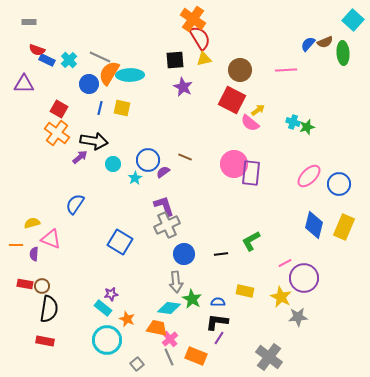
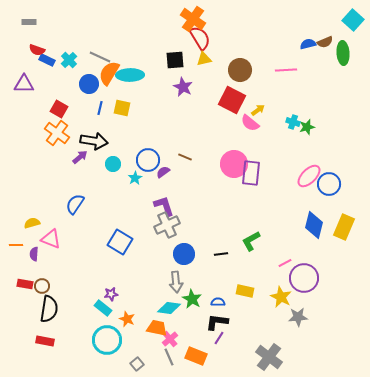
blue semicircle at (308, 44): rotated 35 degrees clockwise
blue circle at (339, 184): moved 10 px left
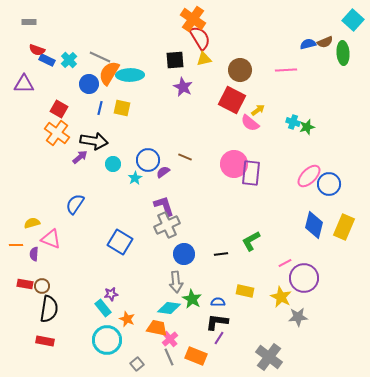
cyan rectangle at (103, 308): rotated 12 degrees clockwise
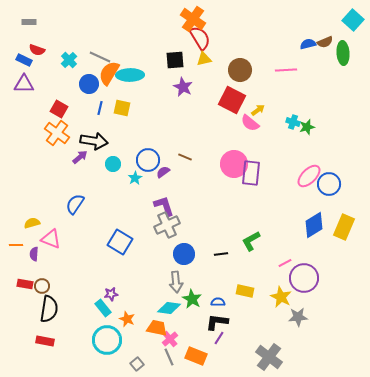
blue rectangle at (47, 60): moved 23 px left
blue diamond at (314, 225): rotated 44 degrees clockwise
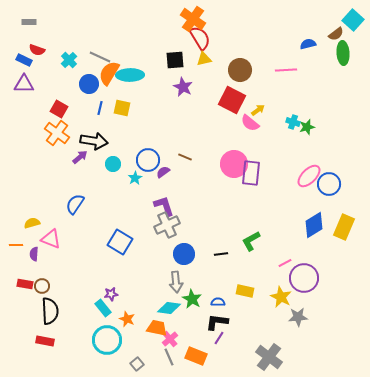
brown semicircle at (325, 42): moved 11 px right, 8 px up; rotated 14 degrees counterclockwise
black semicircle at (49, 309): moved 1 px right, 2 px down; rotated 12 degrees counterclockwise
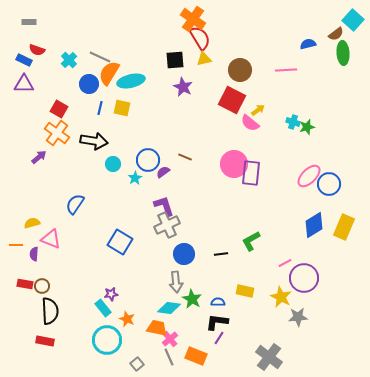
cyan ellipse at (130, 75): moved 1 px right, 6 px down; rotated 12 degrees counterclockwise
purple arrow at (80, 157): moved 41 px left
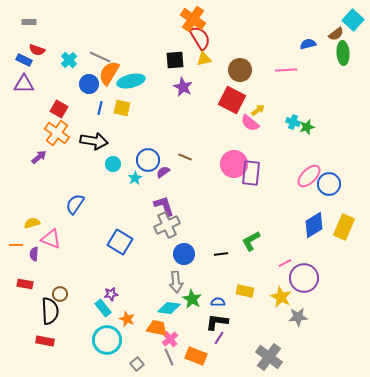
brown circle at (42, 286): moved 18 px right, 8 px down
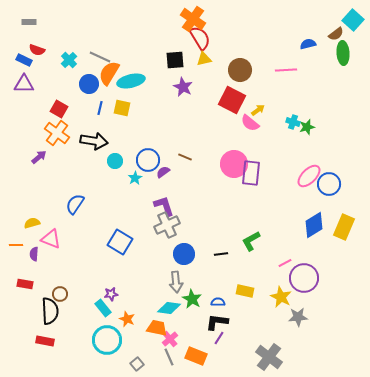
cyan circle at (113, 164): moved 2 px right, 3 px up
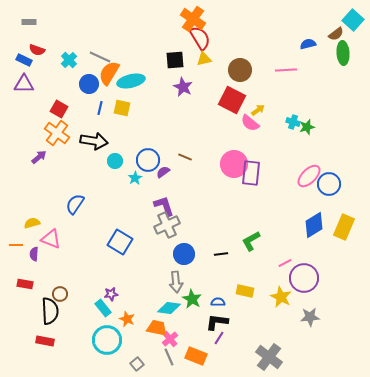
gray star at (298, 317): moved 12 px right
